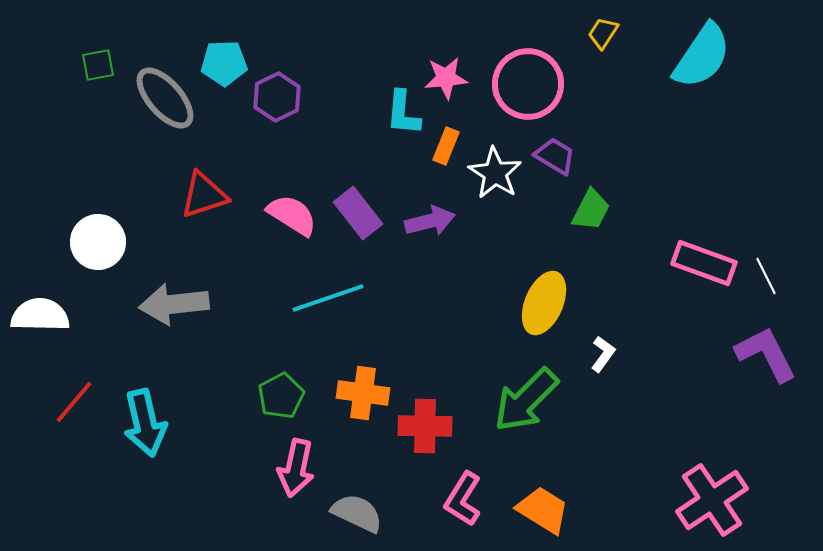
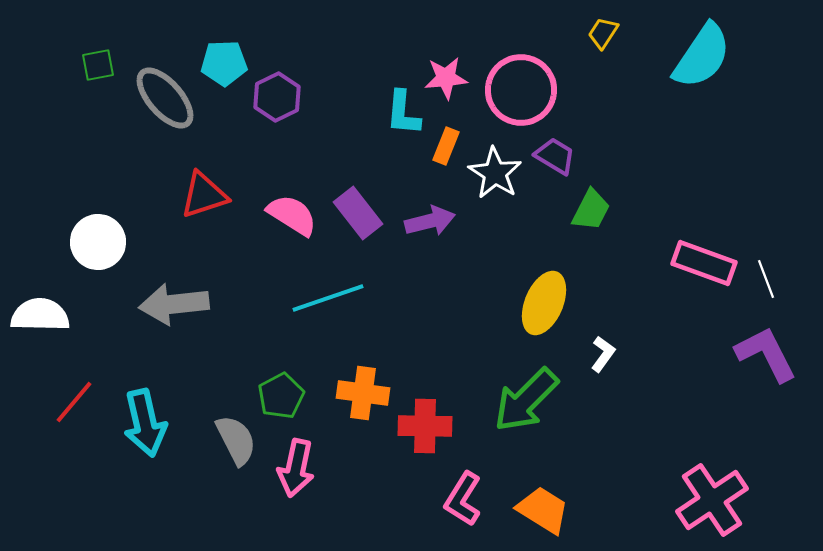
pink circle: moved 7 px left, 6 px down
white line: moved 3 px down; rotated 6 degrees clockwise
gray semicircle: moved 121 px left, 73 px up; rotated 38 degrees clockwise
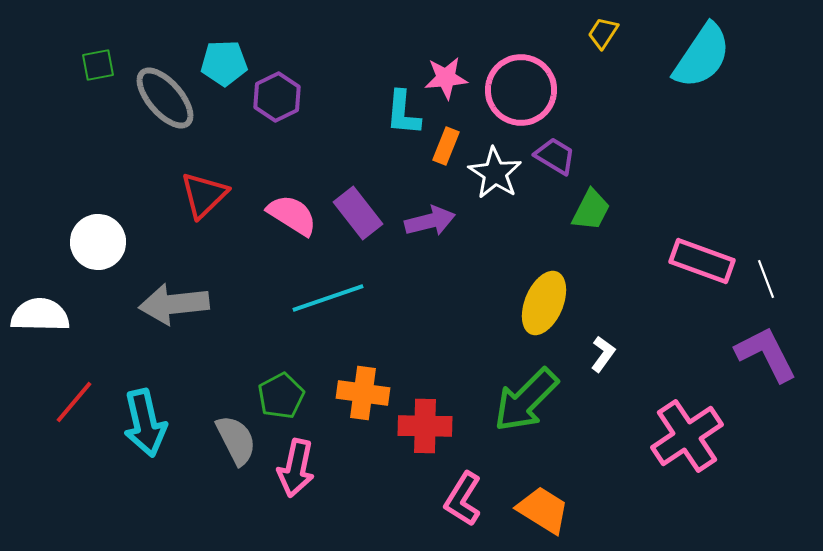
red triangle: rotated 26 degrees counterclockwise
pink rectangle: moved 2 px left, 2 px up
pink cross: moved 25 px left, 64 px up
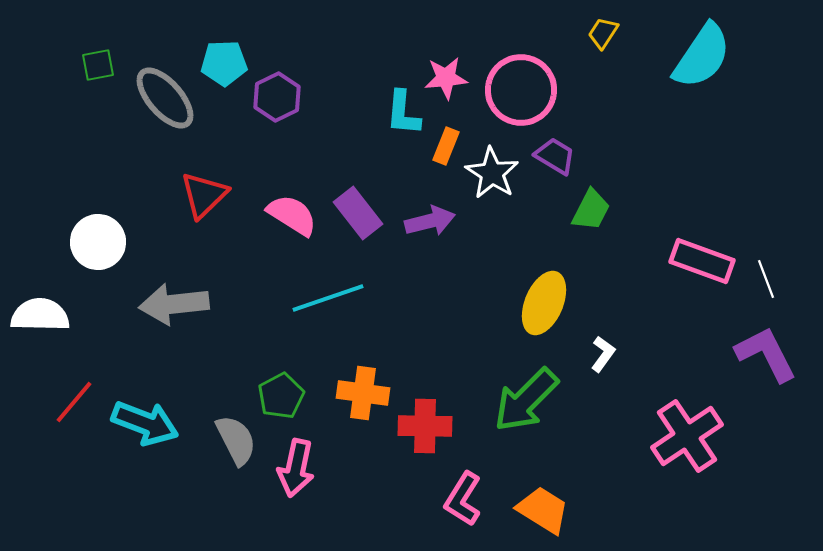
white star: moved 3 px left
cyan arrow: rotated 56 degrees counterclockwise
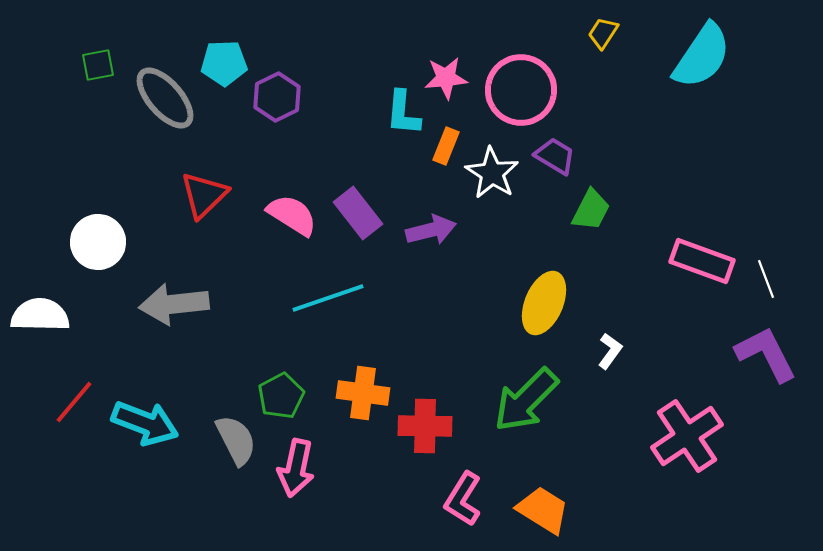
purple arrow: moved 1 px right, 9 px down
white L-shape: moved 7 px right, 3 px up
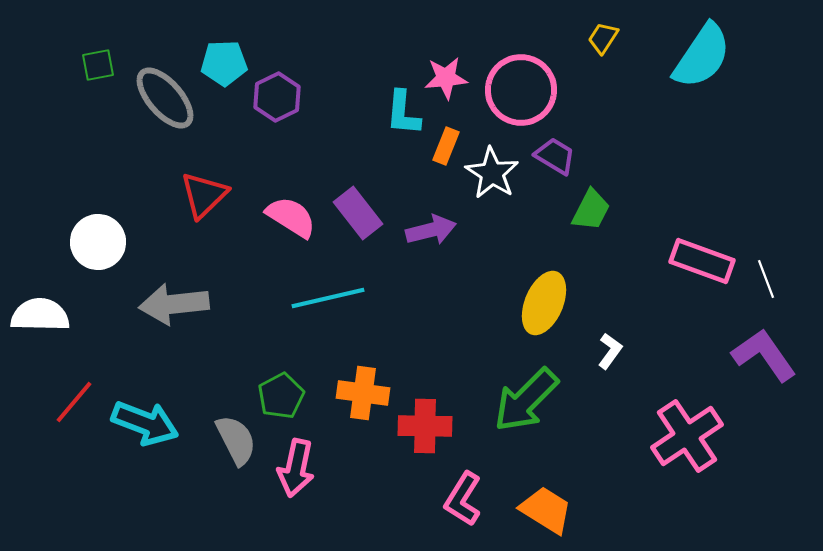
yellow trapezoid: moved 5 px down
pink semicircle: moved 1 px left, 2 px down
cyan line: rotated 6 degrees clockwise
purple L-shape: moved 2 px left, 1 px down; rotated 8 degrees counterclockwise
orange trapezoid: moved 3 px right
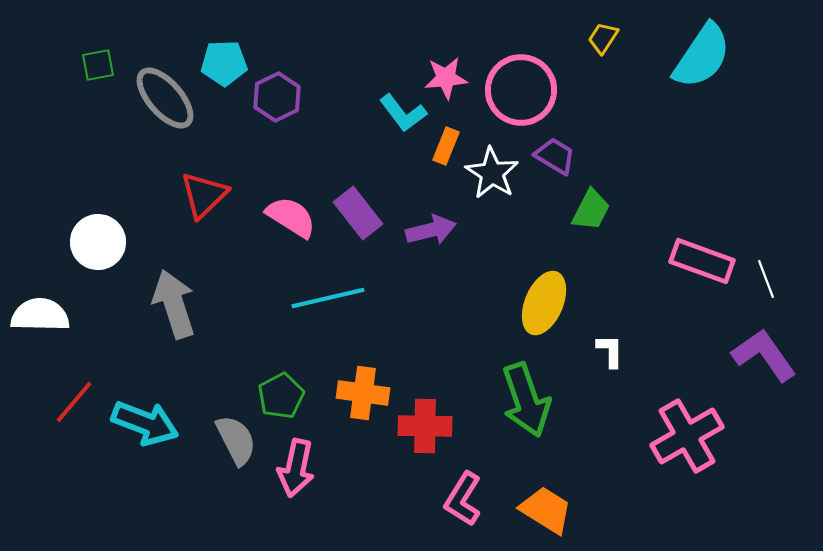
cyan L-shape: rotated 42 degrees counterclockwise
gray arrow: rotated 78 degrees clockwise
white L-shape: rotated 36 degrees counterclockwise
green arrow: rotated 64 degrees counterclockwise
pink cross: rotated 4 degrees clockwise
